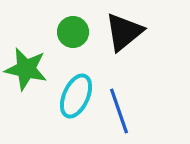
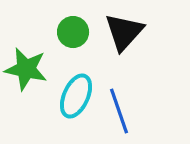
black triangle: rotated 9 degrees counterclockwise
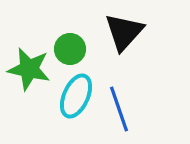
green circle: moved 3 px left, 17 px down
green star: moved 3 px right
blue line: moved 2 px up
